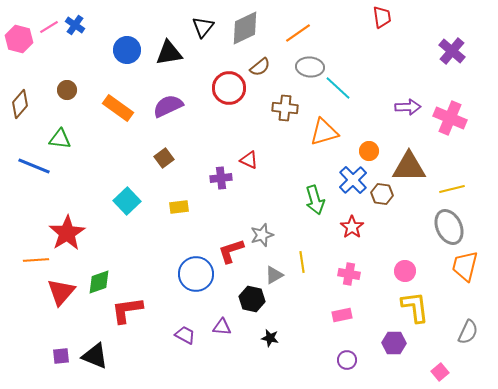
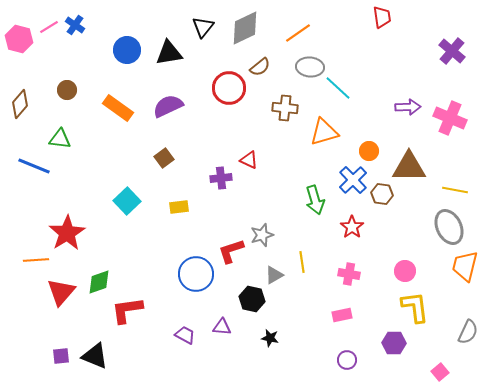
yellow line at (452, 189): moved 3 px right, 1 px down; rotated 25 degrees clockwise
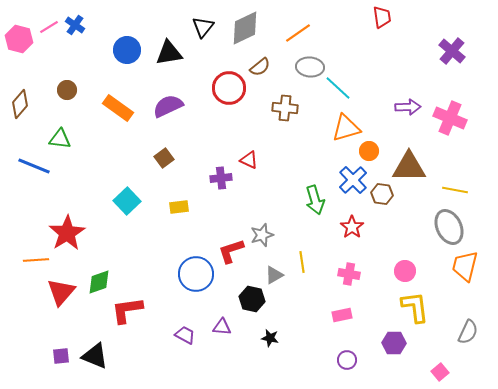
orange triangle at (324, 132): moved 22 px right, 4 px up
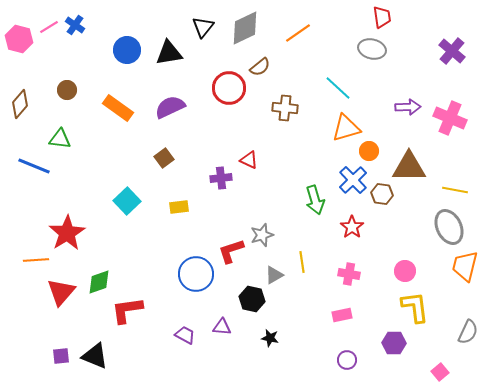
gray ellipse at (310, 67): moved 62 px right, 18 px up; rotated 8 degrees clockwise
purple semicircle at (168, 106): moved 2 px right, 1 px down
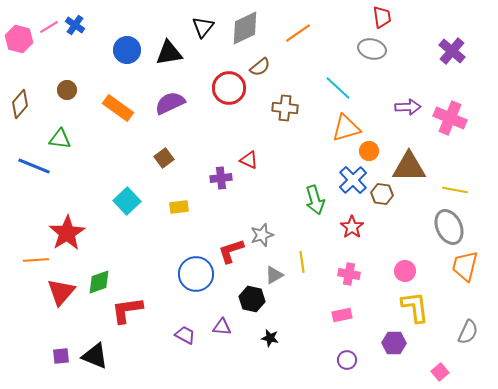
purple semicircle at (170, 107): moved 4 px up
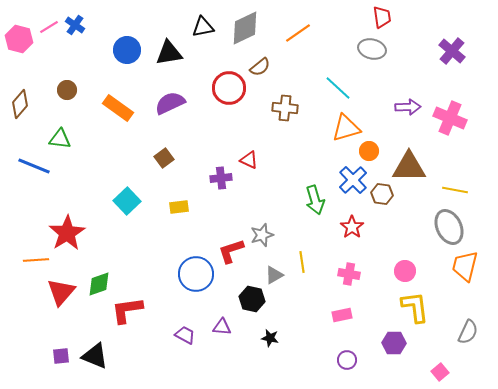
black triangle at (203, 27): rotated 40 degrees clockwise
green diamond at (99, 282): moved 2 px down
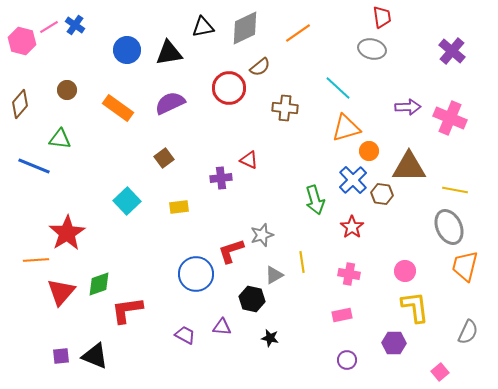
pink hexagon at (19, 39): moved 3 px right, 2 px down
